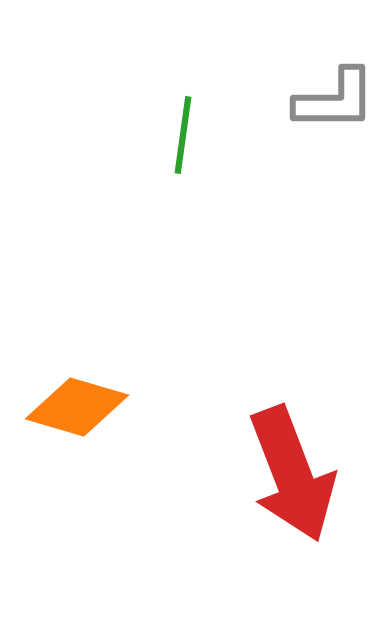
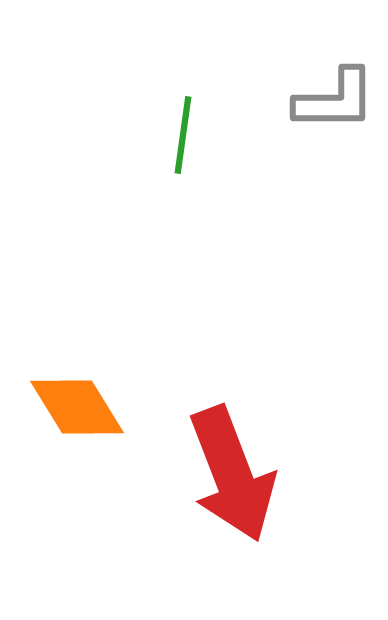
orange diamond: rotated 42 degrees clockwise
red arrow: moved 60 px left
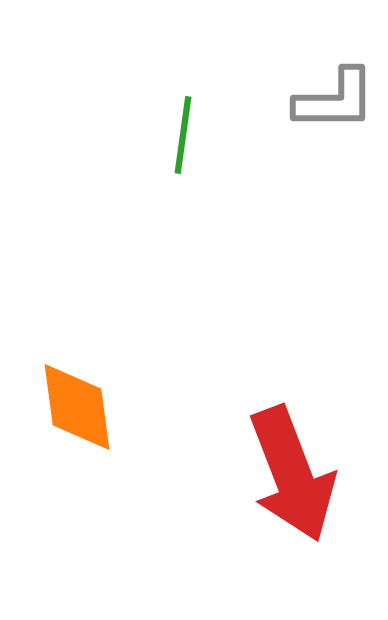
orange diamond: rotated 24 degrees clockwise
red arrow: moved 60 px right
